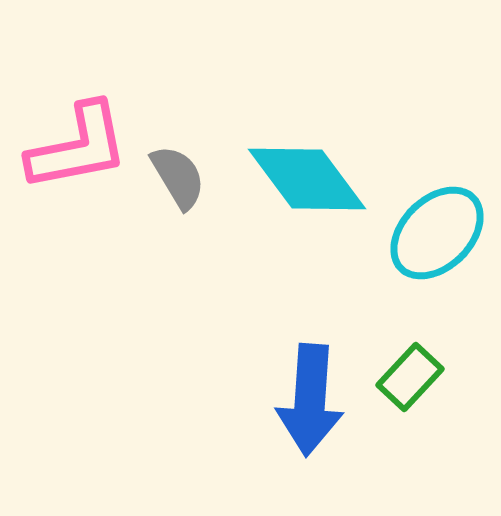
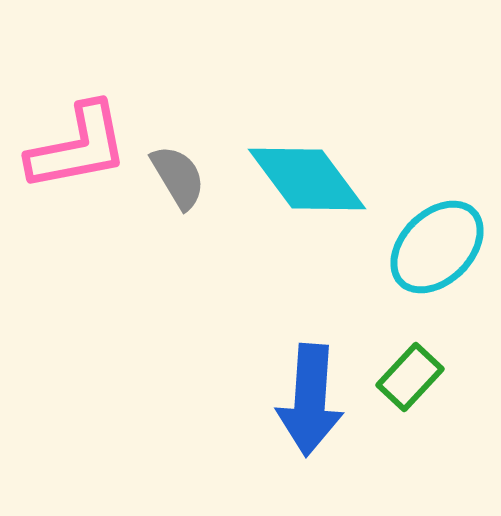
cyan ellipse: moved 14 px down
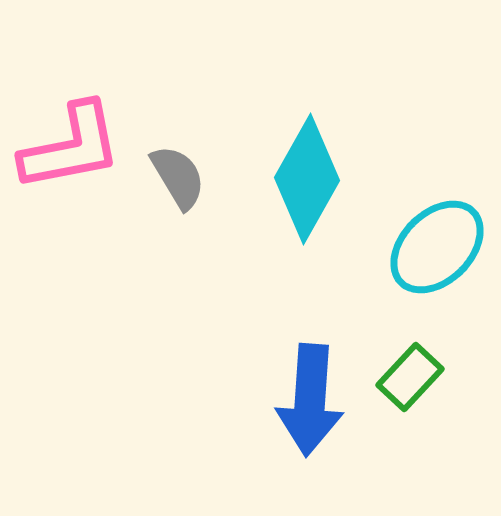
pink L-shape: moved 7 px left
cyan diamond: rotated 66 degrees clockwise
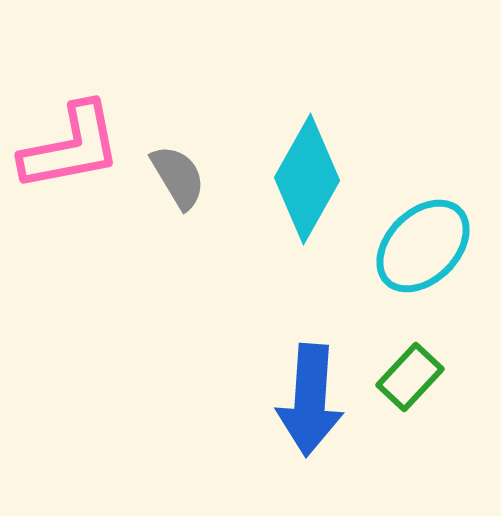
cyan ellipse: moved 14 px left, 1 px up
